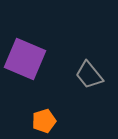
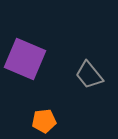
orange pentagon: rotated 10 degrees clockwise
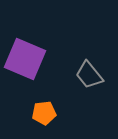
orange pentagon: moved 8 px up
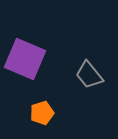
orange pentagon: moved 2 px left; rotated 10 degrees counterclockwise
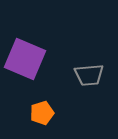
gray trapezoid: rotated 56 degrees counterclockwise
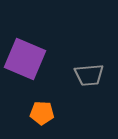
orange pentagon: rotated 20 degrees clockwise
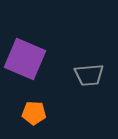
orange pentagon: moved 8 px left
